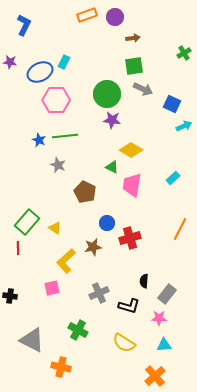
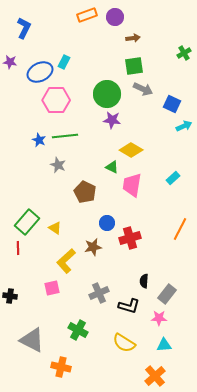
blue L-shape at (24, 25): moved 3 px down
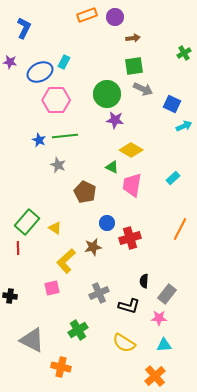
purple star at (112, 120): moved 3 px right
green cross at (78, 330): rotated 30 degrees clockwise
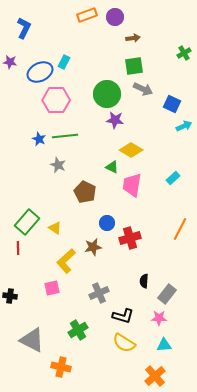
blue star at (39, 140): moved 1 px up
black L-shape at (129, 306): moved 6 px left, 10 px down
